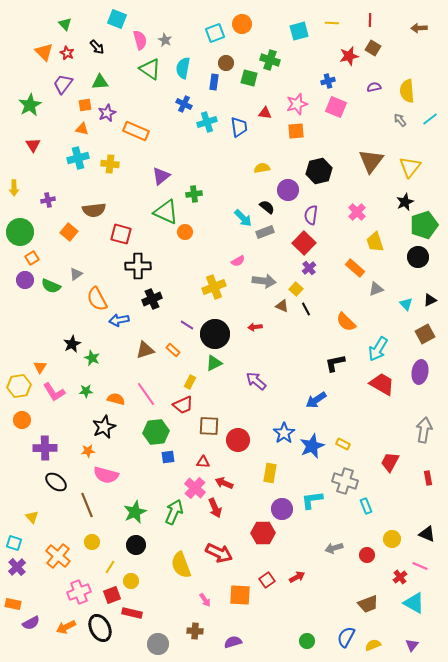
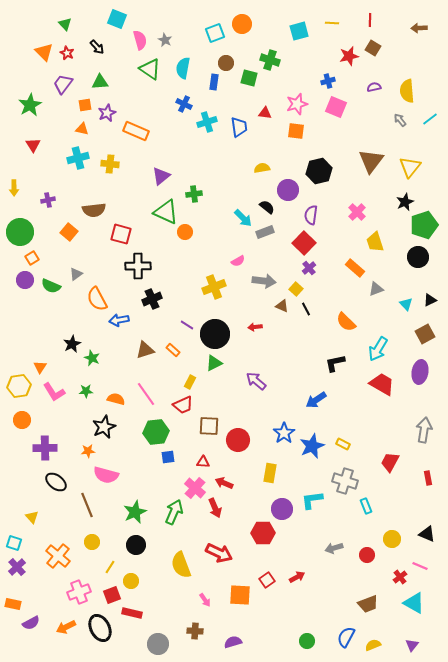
orange square at (296, 131): rotated 12 degrees clockwise
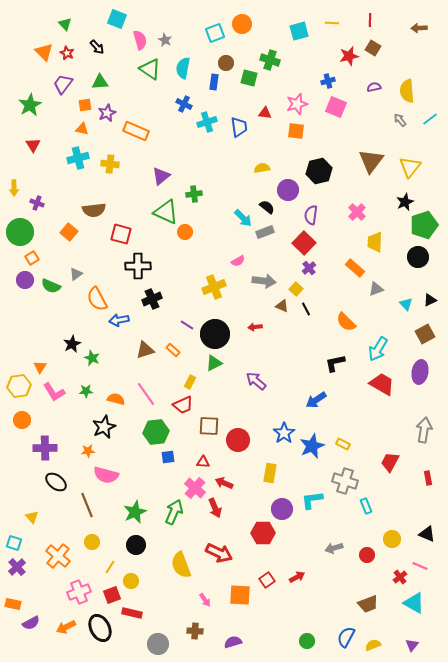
purple cross at (48, 200): moved 11 px left, 3 px down; rotated 32 degrees clockwise
yellow trapezoid at (375, 242): rotated 20 degrees clockwise
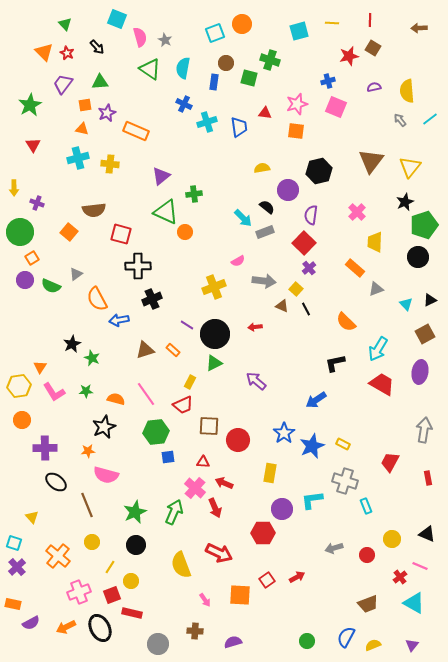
pink semicircle at (140, 40): moved 3 px up
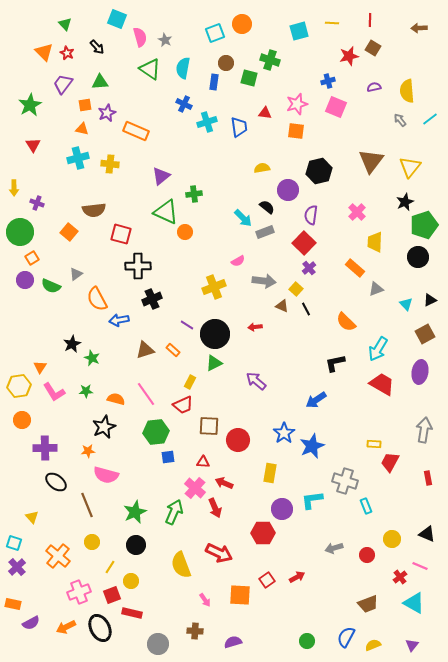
yellow rectangle at (343, 444): moved 31 px right; rotated 24 degrees counterclockwise
